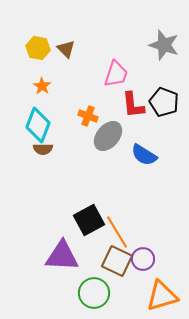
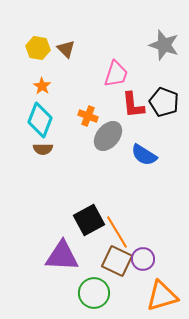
cyan diamond: moved 2 px right, 5 px up
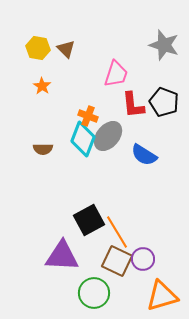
cyan diamond: moved 43 px right, 19 px down
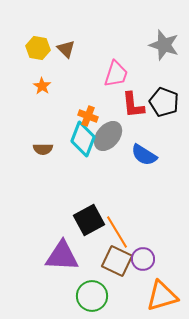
green circle: moved 2 px left, 3 px down
